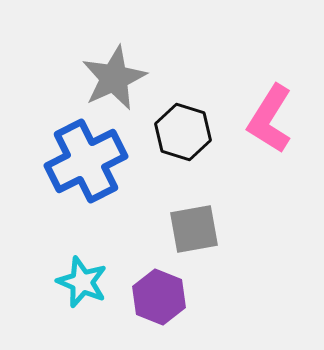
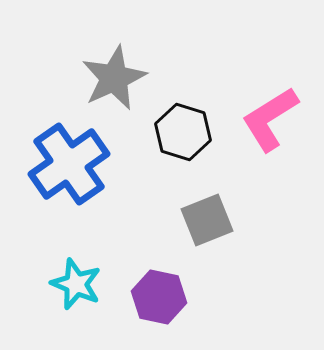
pink L-shape: rotated 26 degrees clockwise
blue cross: moved 17 px left, 3 px down; rotated 8 degrees counterclockwise
gray square: moved 13 px right, 9 px up; rotated 12 degrees counterclockwise
cyan star: moved 6 px left, 2 px down
purple hexagon: rotated 10 degrees counterclockwise
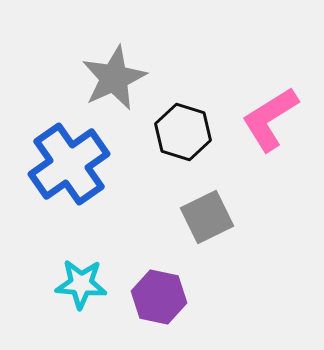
gray square: moved 3 px up; rotated 4 degrees counterclockwise
cyan star: moved 5 px right; rotated 18 degrees counterclockwise
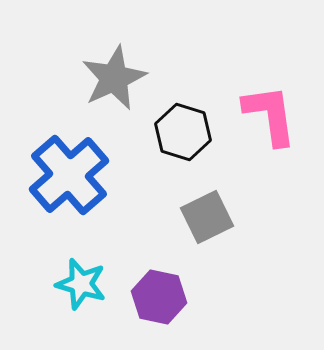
pink L-shape: moved 4 px up; rotated 114 degrees clockwise
blue cross: moved 11 px down; rotated 6 degrees counterclockwise
cyan star: rotated 12 degrees clockwise
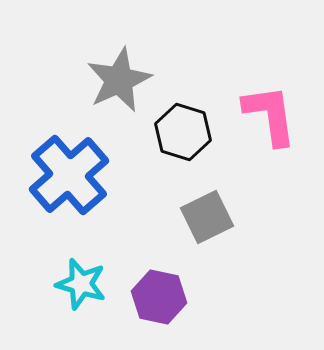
gray star: moved 5 px right, 2 px down
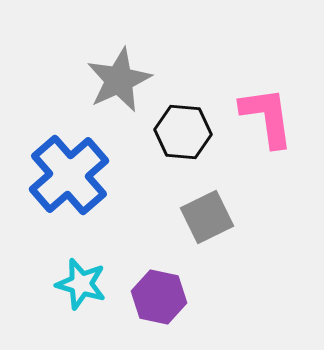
pink L-shape: moved 3 px left, 2 px down
black hexagon: rotated 12 degrees counterclockwise
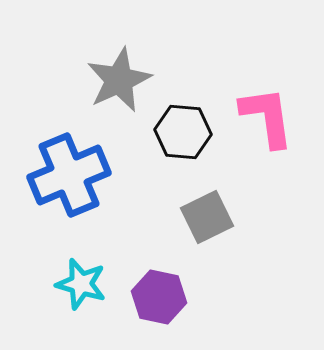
blue cross: rotated 18 degrees clockwise
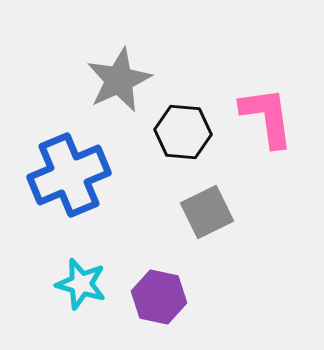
gray square: moved 5 px up
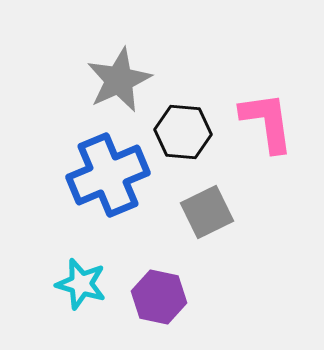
pink L-shape: moved 5 px down
blue cross: moved 39 px right
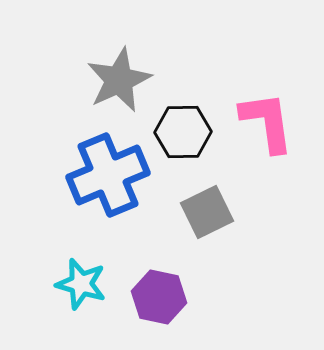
black hexagon: rotated 6 degrees counterclockwise
